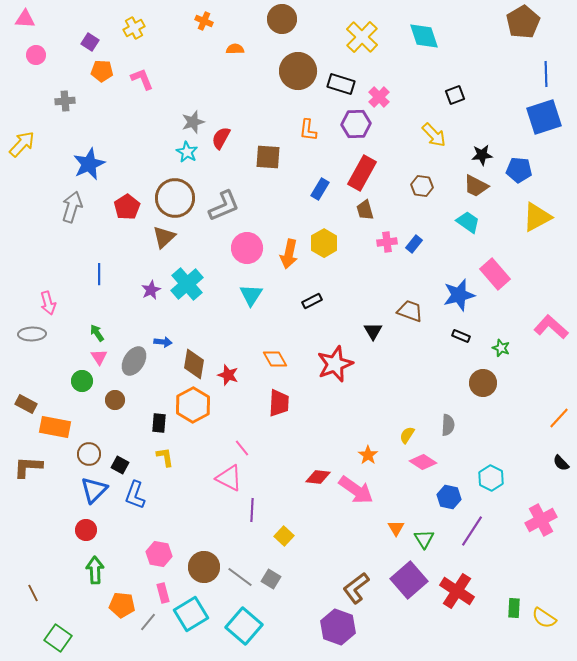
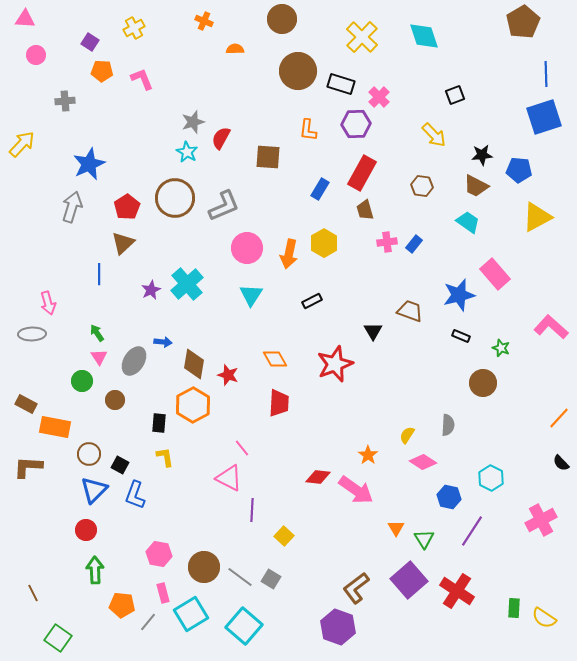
brown triangle at (164, 237): moved 41 px left, 6 px down
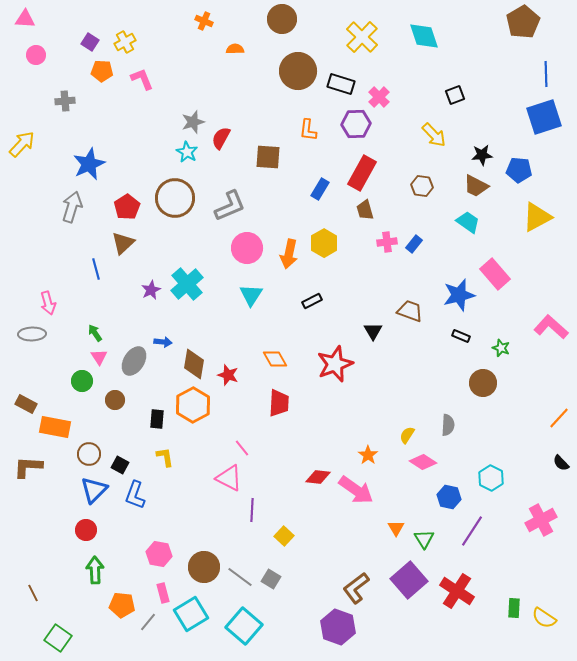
yellow cross at (134, 28): moved 9 px left, 14 px down
gray L-shape at (224, 206): moved 6 px right
blue line at (99, 274): moved 3 px left, 5 px up; rotated 15 degrees counterclockwise
green arrow at (97, 333): moved 2 px left
black rectangle at (159, 423): moved 2 px left, 4 px up
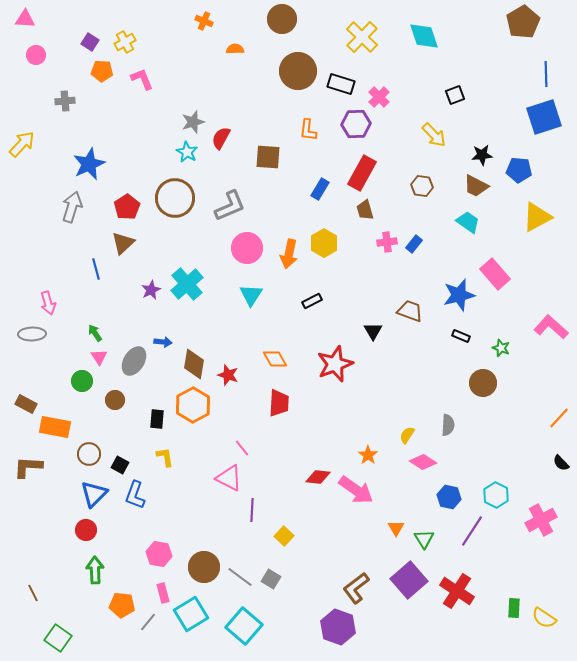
cyan hexagon at (491, 478): moved 5 px right, 17 px down
blue triangle at (94, 490): moved 4 px down
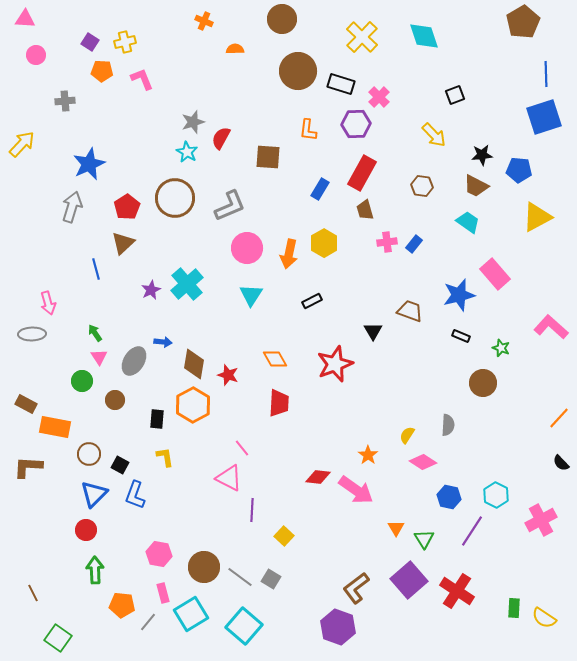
yellow cross at (125, 42): rotated 15 degrees clockwise
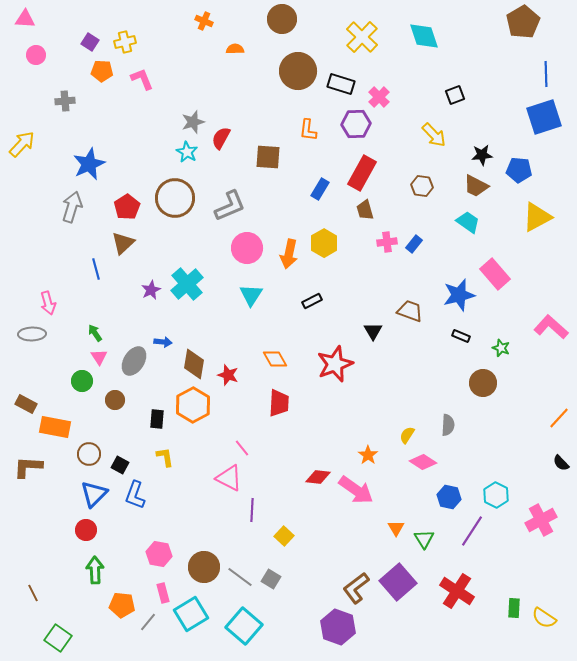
purple square at (409, 580): moved 11 px left, 2 px down
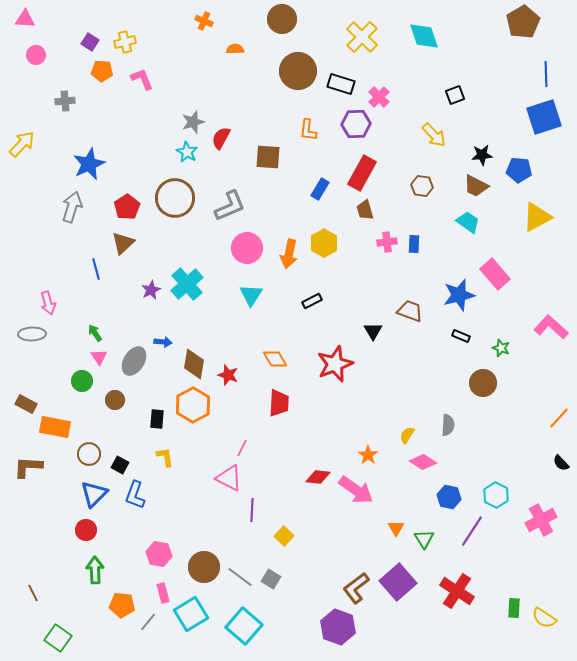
blue rectangle at (414, 244): rotated 36 degrees counterclockwise
pink line at (242, 448): rotated 66 degrees clockwise
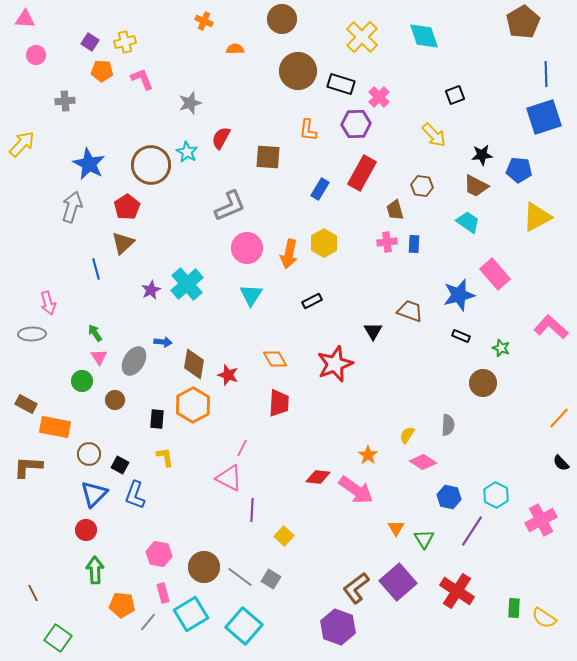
gray star at (193, 122): moved 3 px left, 19 px up
blue star at (89, 164): rotated 20 degrees counterclockwise
brown circle at (175, 198): moved 24 px left, 33 px up
brown trapezoid at (365, 210): moved 30 px right
